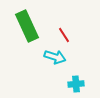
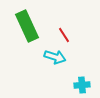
cyan cross: moved 6 px right, 1 px down
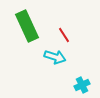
cyan cross: rotated 21 degrees counterclockwise
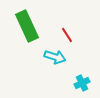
red line: moved 3 px right
cyan cross: moved 2 px up
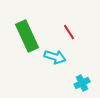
green rectangle: moved 10 px down
red line: moved 2 px right, 3 px up
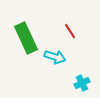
red line: moved 1 px right, 1 px up
green rectangle: moved 1 px left, 2 px down
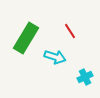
green rectangle: rotated 56 degrees clockwise
cyan cross: moved 3 px right, 6 px up
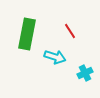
green rectangle: moved 1 px right, 4 px up; rotated 20 degrees counterclockwise
cyan cross: moved 4 px up
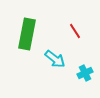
red line: moved 5 px right
cyan arrow: moved 2 px down; rotated 20 degrees clockwise
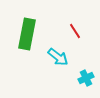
cyan arrow: moved 3 px right, 2 px up
cyan cross: moved 1 px right, 5 px down
